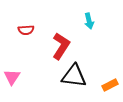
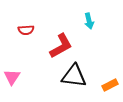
red L-shape: rotated 28 degrees clockwise
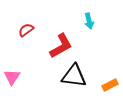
red semicircle: rotated 147 degrees clockwise
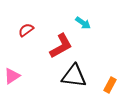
cyan arrow: moved 6 px left, 2 px down; rotated 42 degrees counterclockwise
pink triangle: moved 1 px up; rotated 24 degrees clockwise
orange rectangle: rotated 35 degrees counterclockwise
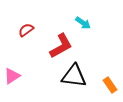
orange rectangle: rotated 63 degrees counterclockwise
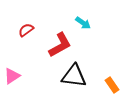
red L-shape: moved 1 px left, 1 px up
orange rectangle: moved 2 px right
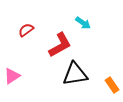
black triangle: moved 1 px right, 2 px up; rotated 16 degrees counterclockwise
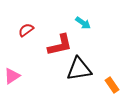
red L-shape: rotated 16 degrees clockwise
black triangle: moved 4 px right, 5 px up
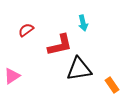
cyan arrow: rotated 42 degrees clockwise
